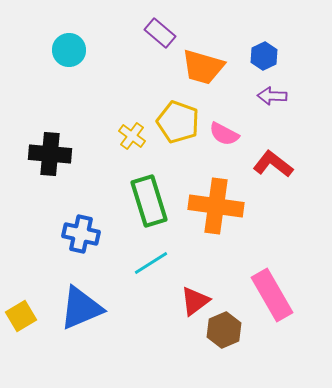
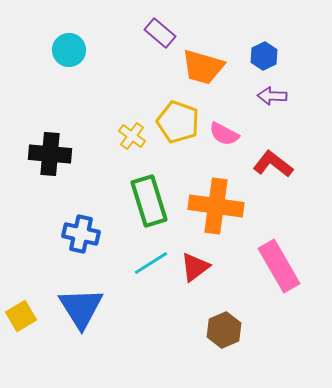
pink rectangle: moved 7 px right, 29 px up
red triangle: moved 34 px up
blue triangle: rotated 39 degrees counterclockwise
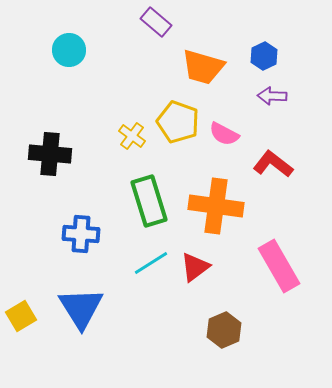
purple rectangle: moved 4 px left, 11 px up
blue cross: rotated 9 degrees counterclockwise
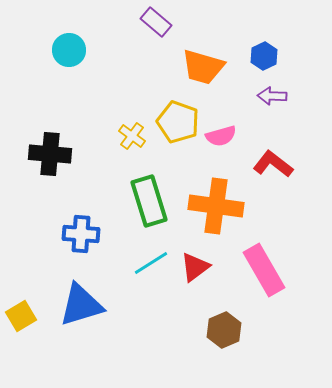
pink semicircle: moved 3 px left, 2 px down; rotated 44 degrees counterclockwise
pink rectangle: moved 15 px left, 4 px down
blue triangle: moved 3 px up; rotated 45 degrees clockwise
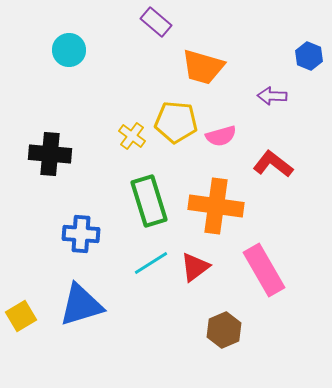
blue hexagon: moved 45 px right; rotated 12 degrees counterclockwise
yellow pentagon: moved 2 px left; rotated 15 degrees counterclockwise
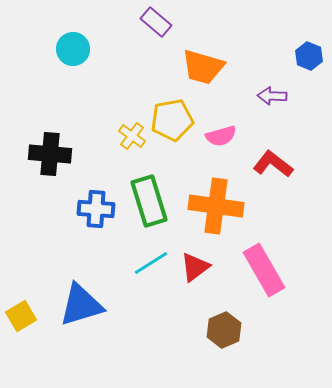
cyan circle: moved 4 px right, 1 px up
yellow pentagon: moved 4 px left, 2 px up; rotated 15 degrees counterclockwise
blue cross: moved 15 px right, 25 px up
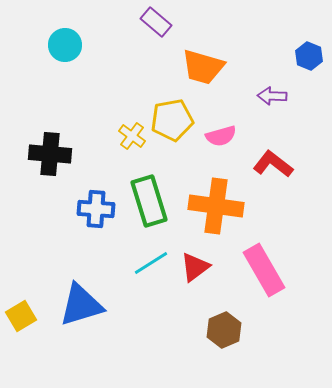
cyan circle: moved 8 px left, 4 px up
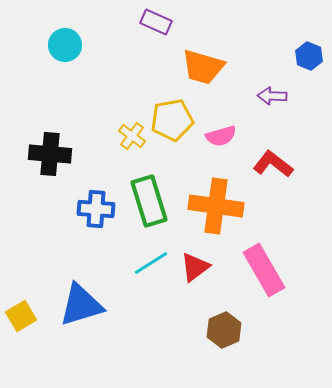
purple rectangle: rotated 16 degrees counterclockwise
